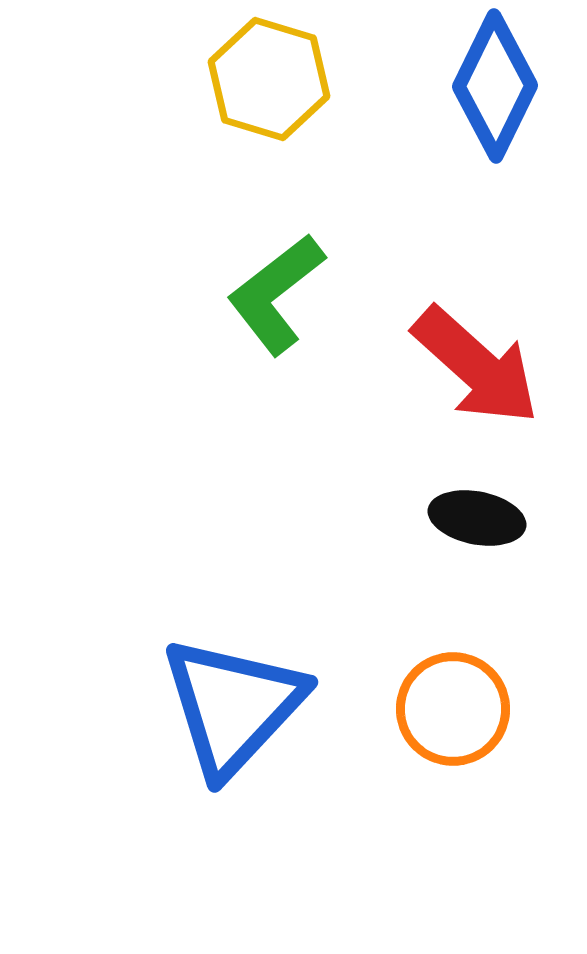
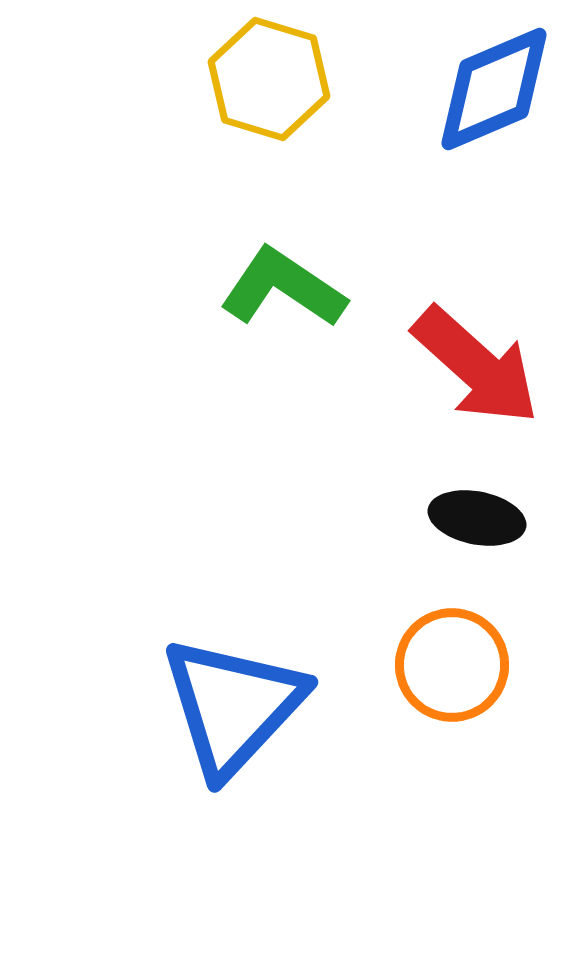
blue diamond: moved 1 px left, 3 px down; rotated 41 degrees clockwise
green L-shape: moved 7 px right, 6 px up; rotated 72 degrees clockwise
orange circle: moved 1 px left, 44 px up
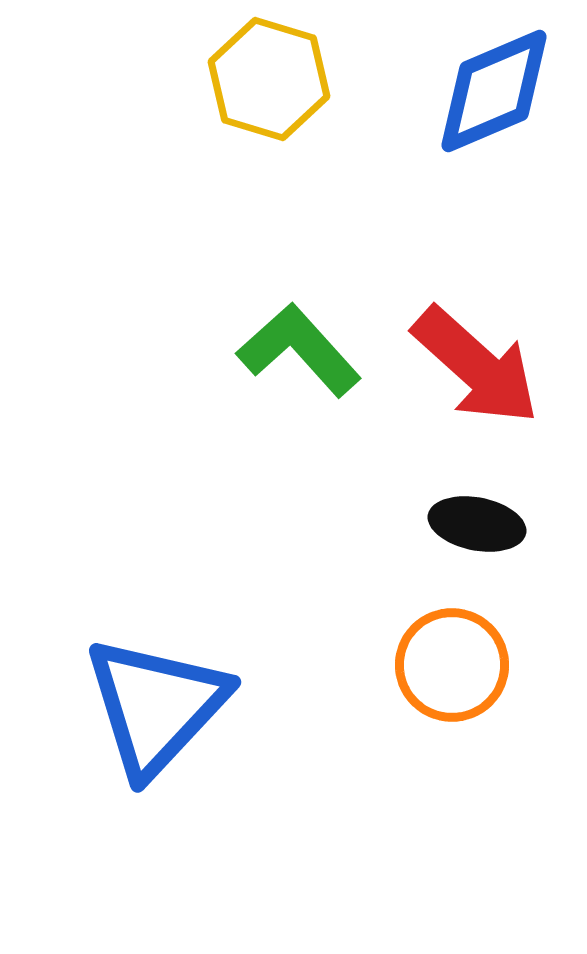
blue diamond: moved 2 px down
green L-shape: moved 16 px right, 62 px down; rotated 14 degrees clockwise
black ellipse: moved 6 px down
blue triangle: moved 77 px left
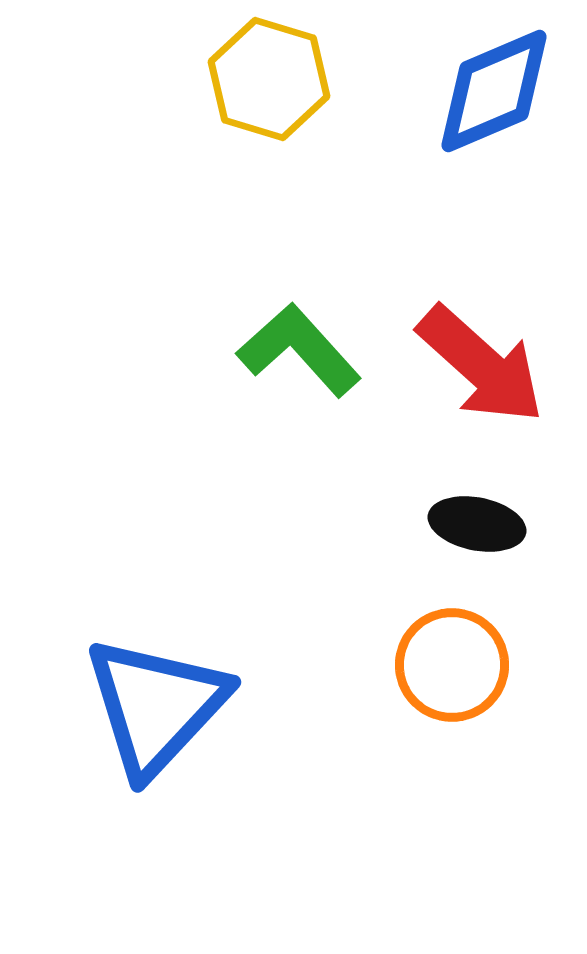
red arrow: moved 5 px right, 1 px up
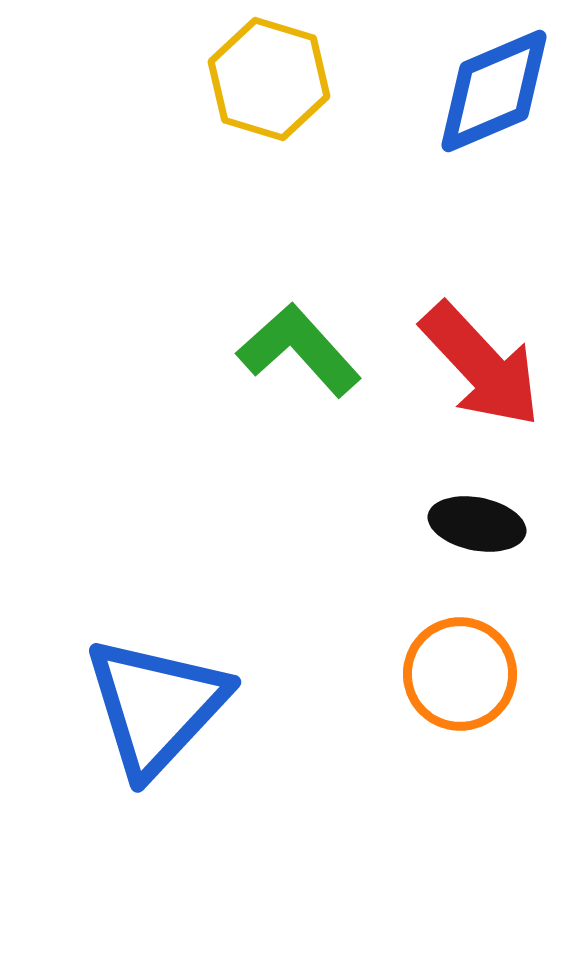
red arrow: rotated 5 degrees clockwise
orange circle: moved 8 px right, 9 px down
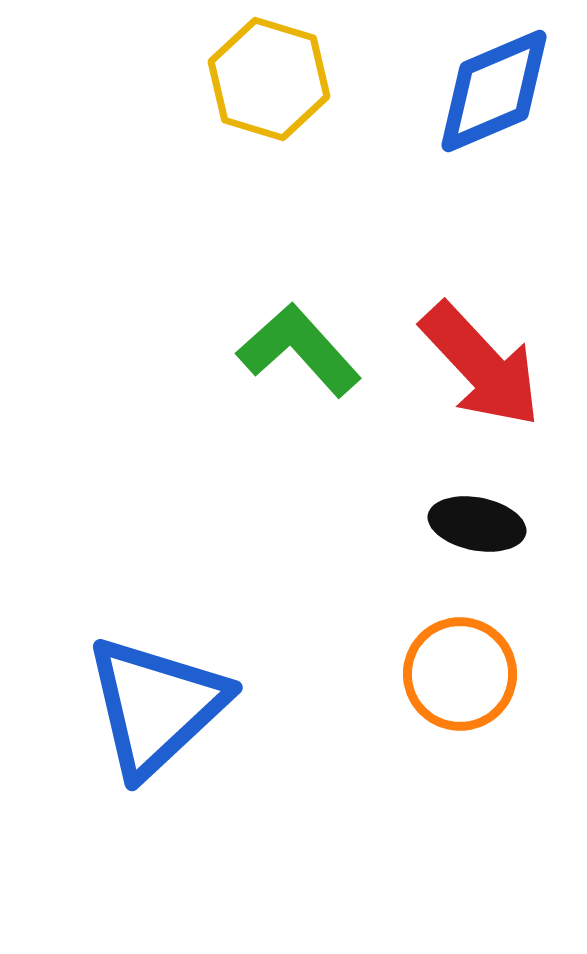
blue triangle: rotated 4 degrees clockwise
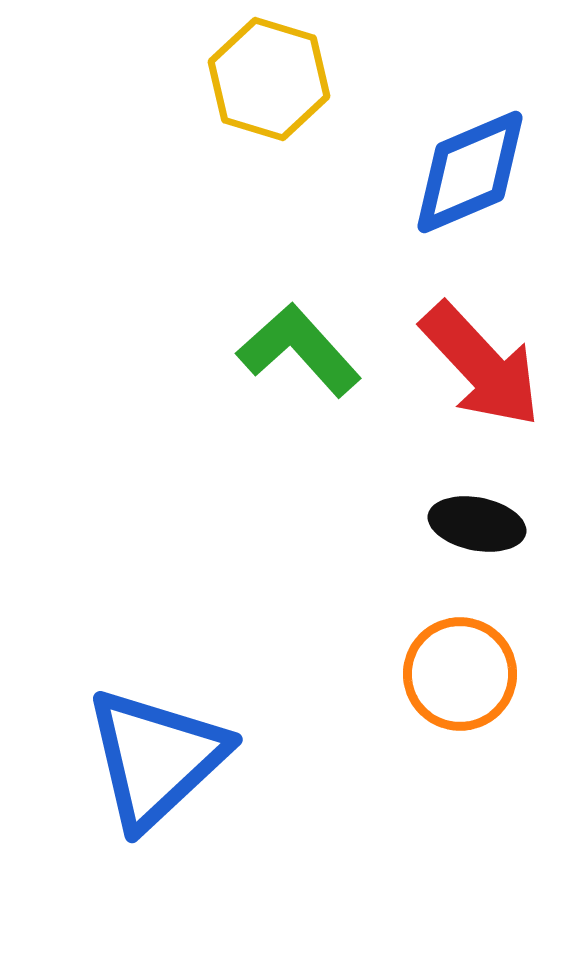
blue diamond: moved 24 px left, 81 px down
blue triangle: moved 52 px down
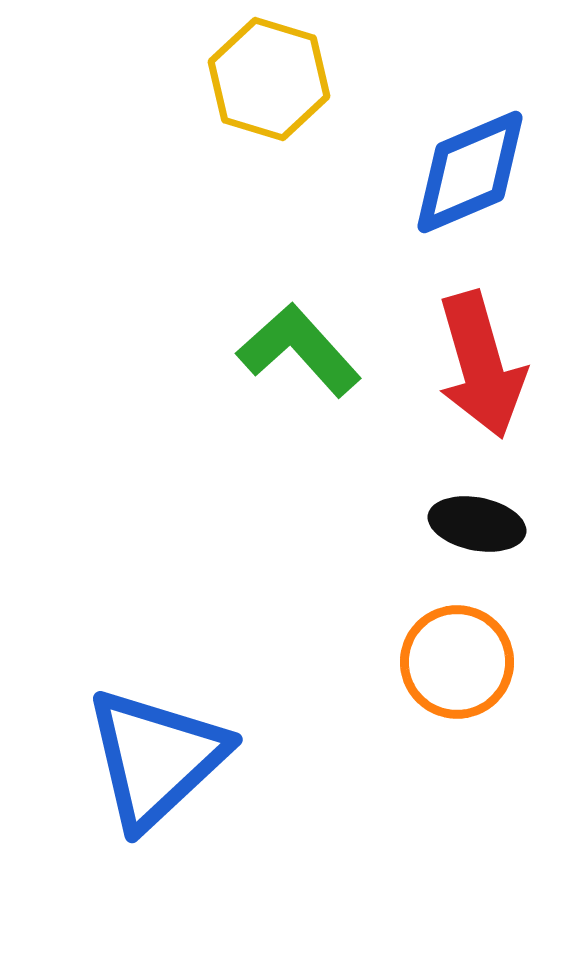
red arrow: rotated 27 degrees clockwise
orange circle: moved 3 px left, 12 px up
